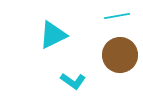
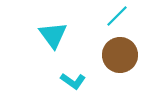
cyan line: rotated 35 degrees counterclockwise
cyan triangle: rotated 40 degrees counterclockwise
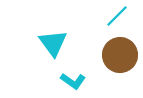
cyan triangle: moved 8 px down
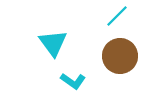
brown circle: moved 1 px down
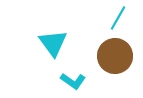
cyan line: moved 1 px right, 2 px down; rotated 15 degrees counterclockwise
brown circle: moved 5 px left
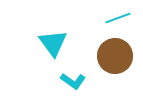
cyan line: rotated 40 degrees clockwise
